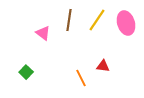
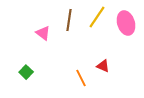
yellow line: moved 3 px up
red triangle: rotated 16 degrees clockwise
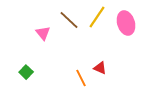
brown line: rotated 55 degrees counterclockwise
pink triangle: rotated 14 degrees clockwise
red triangle: moved 3 px left, 2 px down
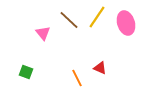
green square: rotated 24 degrees counterclockwise
orange line: moved 4 px left
